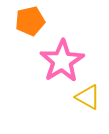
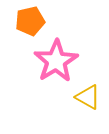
pink star: moved 6 px left
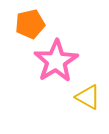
orange pentagon: moved 3 px down
